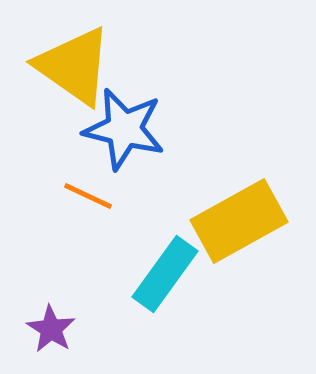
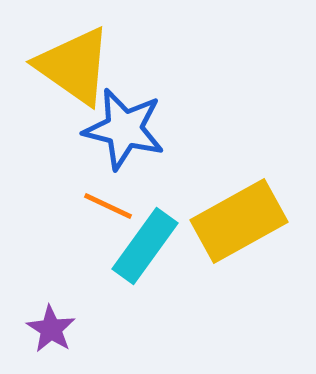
orange line: moved 20 px right, 10 px down
cyan rectangle: moved 20 px left, 28 px up
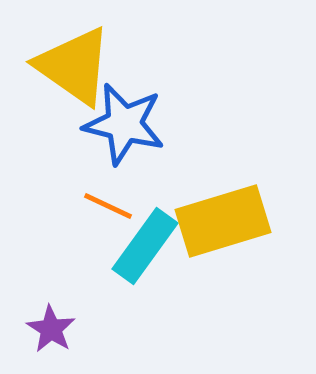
blue star: moved 5 px up
yellow rectangle: moved 16 px left; rotated 12 degrees clockwise
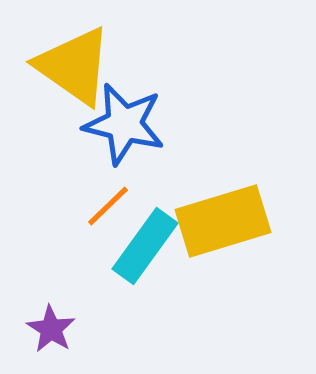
orange line: rotated 69 degrees counterclockwise
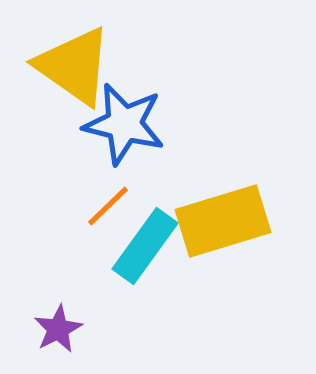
purple star: moved 7 px right; rotated 12 degrees clockwise
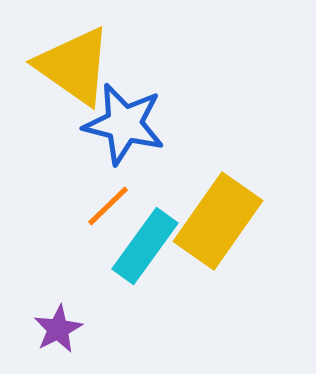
yellow rectangle: moved 5 px left; rotated 38 degrees counterclockwise
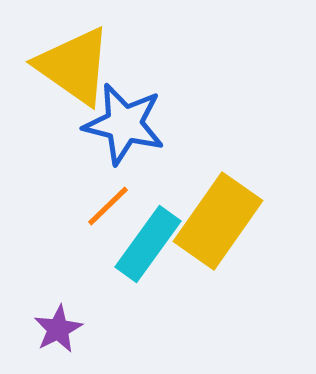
cyan rectangle: moved 3 px right, 2 px up
